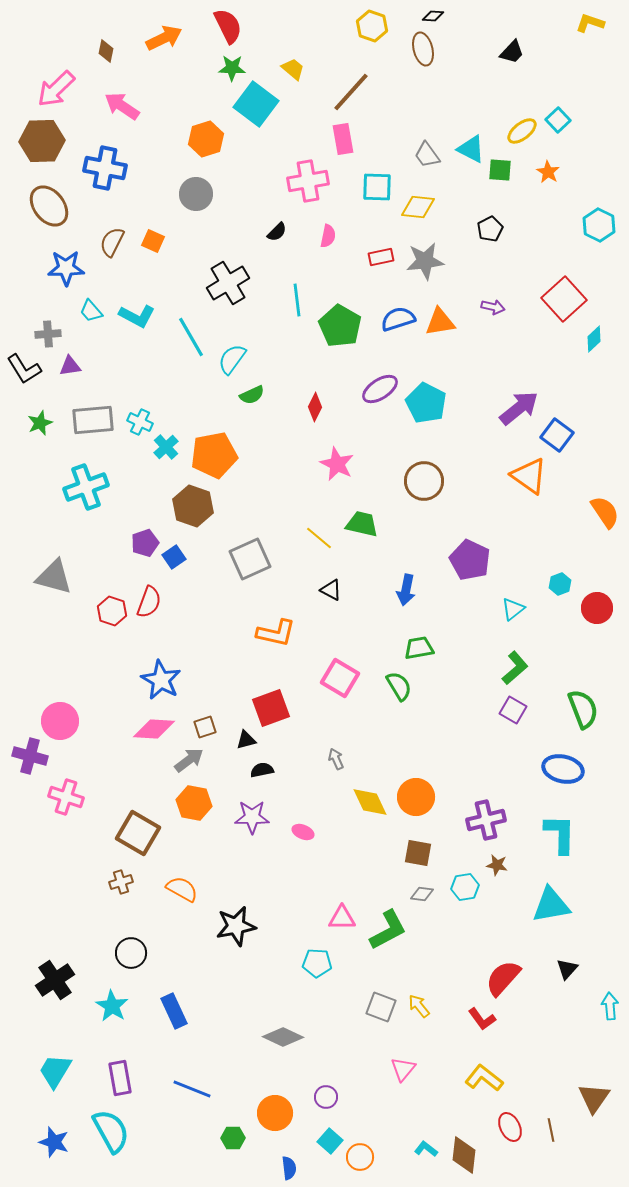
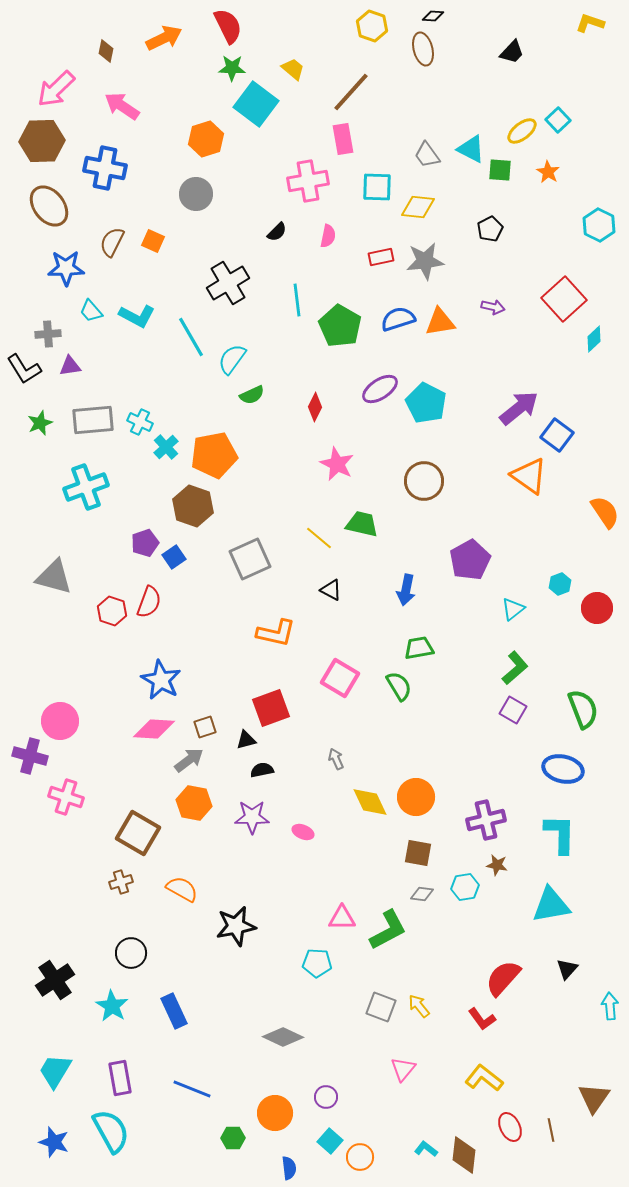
purple pentagon at (470, 560): rotated 18 degrees clockwise
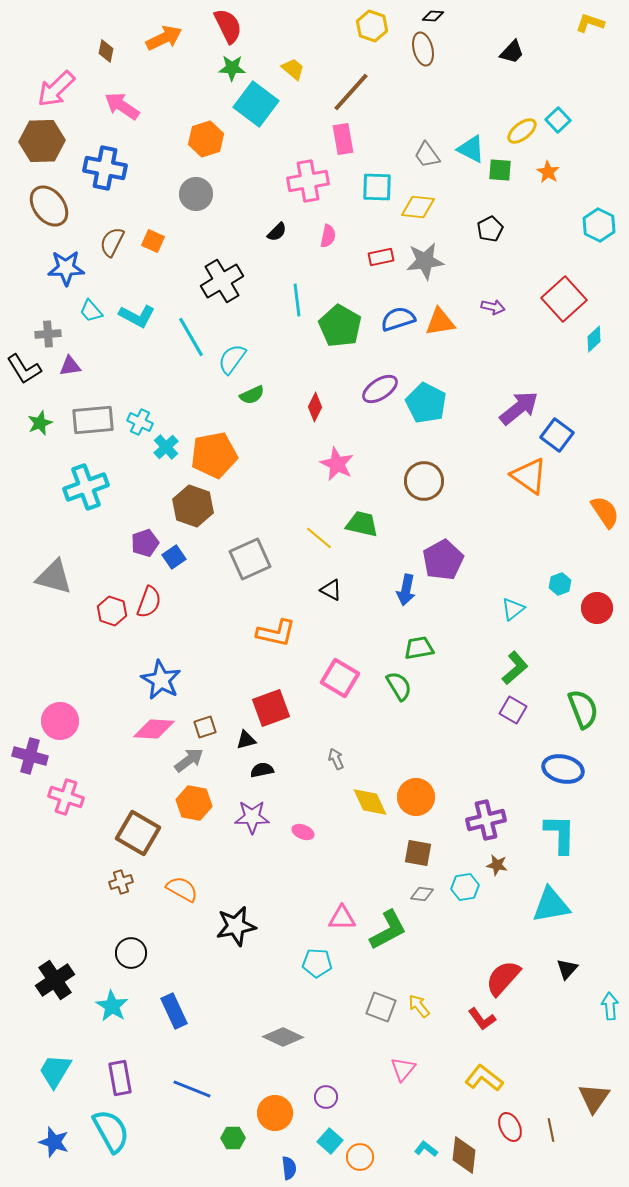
black cross at (228, 283): moved 6 px left, 2 px up
purple pentagon at (470, 560): moved 27 px left
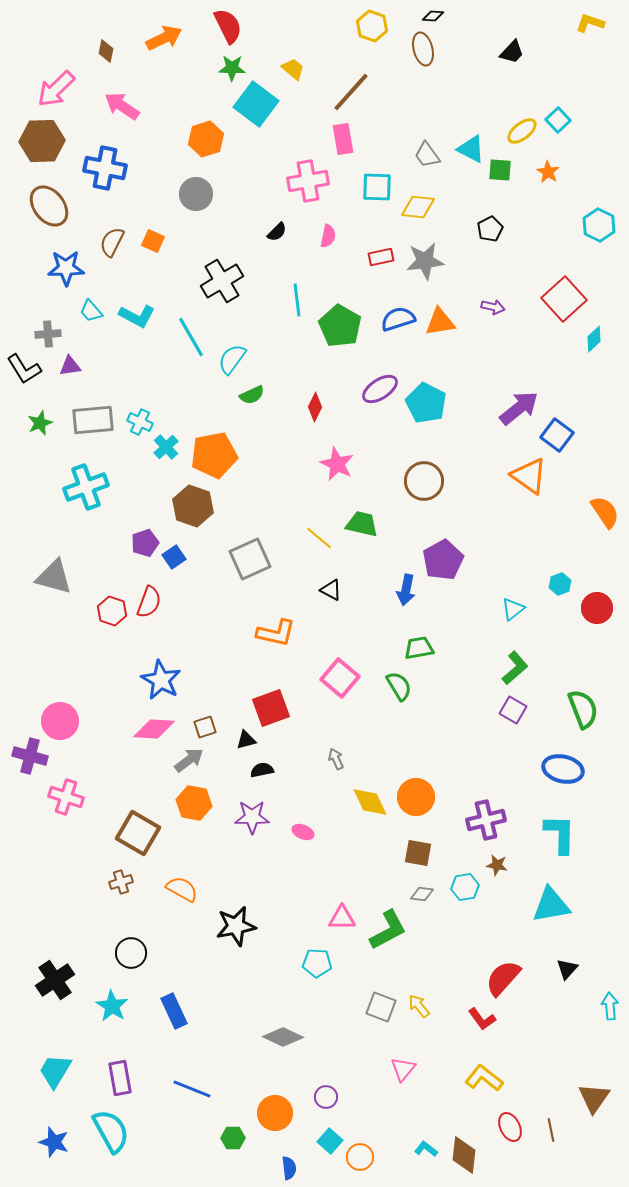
pink square at (340, 678): rotated 9 degrees clockwise
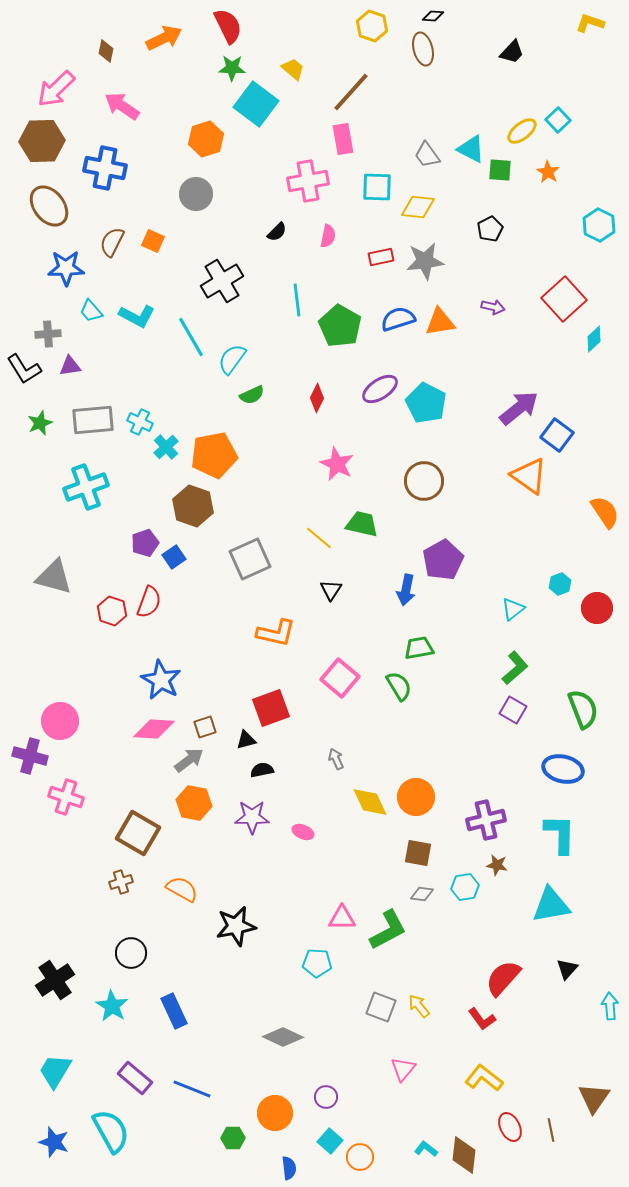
red diamond at (315, 407): moved 2 px right, 9 px up
black triangle at (331, 590): rotated 35 degrees clockwise
purple rectangle at (120, 1078): moved 15 px right; rotated 40 degrees counterclockwise
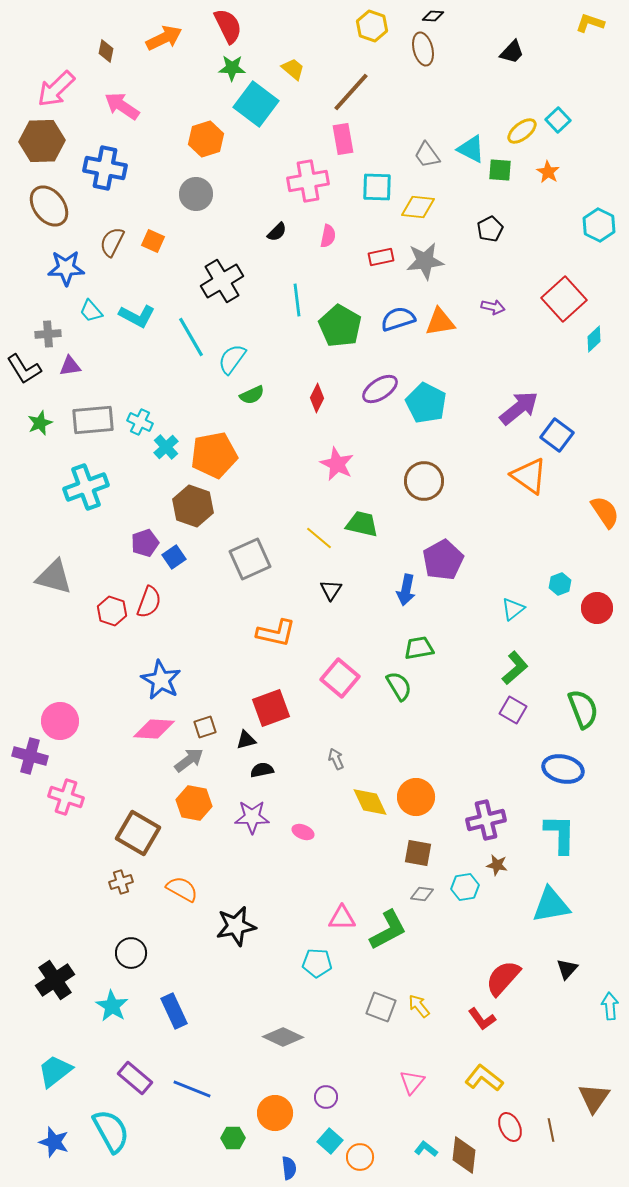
pink triangle at (403, 1069): moved 9 px right, 13 px down
cyan trapezoid at (55, 1071): rotated 21 degrees clockwise
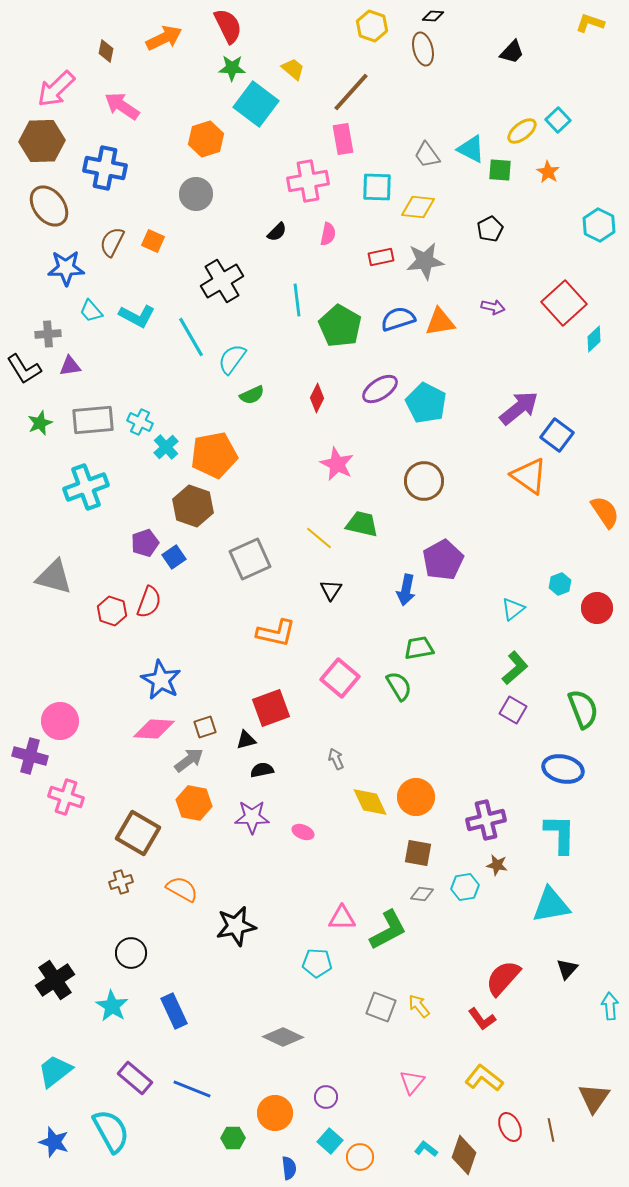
pink semicircle at (328, 236): moved 2 px up
red square at (564, 299): moved 4 px down
brown diamond at (464, 1155): rotated 12 degrees clockwise
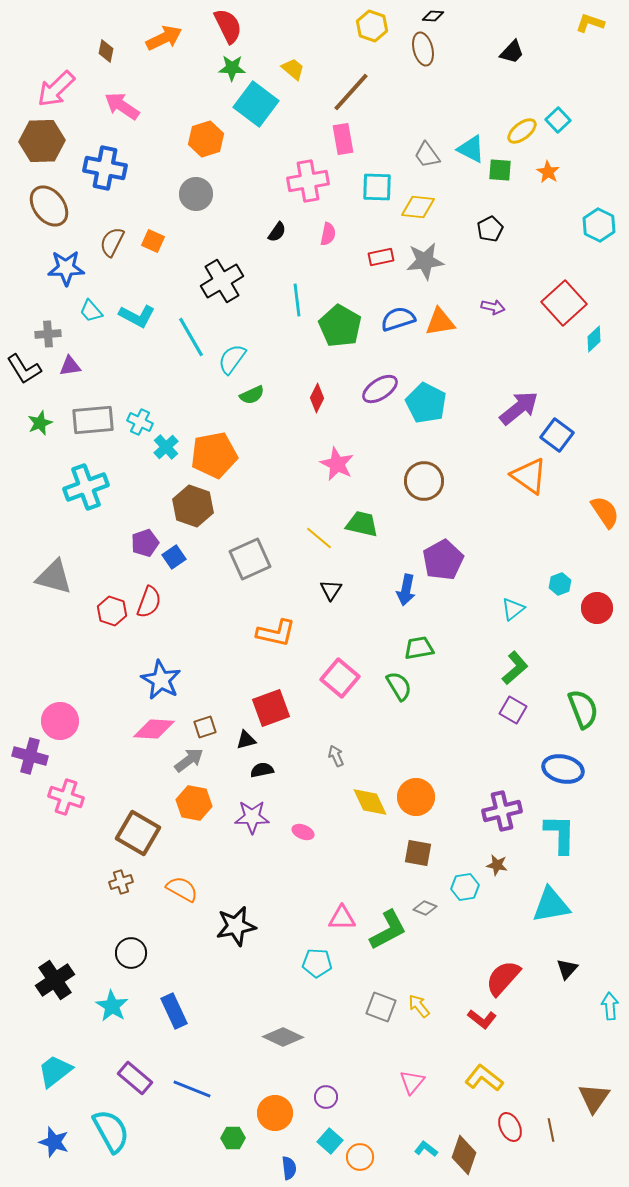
black semicircle at (277, 232): rotated 10 degrees counterclockwise
gray arrow at (336, 759): moved 3 px up
purple cross at (486, 820): moved 16 px right, 9 px up
gray diamond at (422, 894): moved 3 px right, 14 px down; rotated 15 degrees clockwise
red L-shape at (482, 1019): rotated 16 degrees counterclockwise
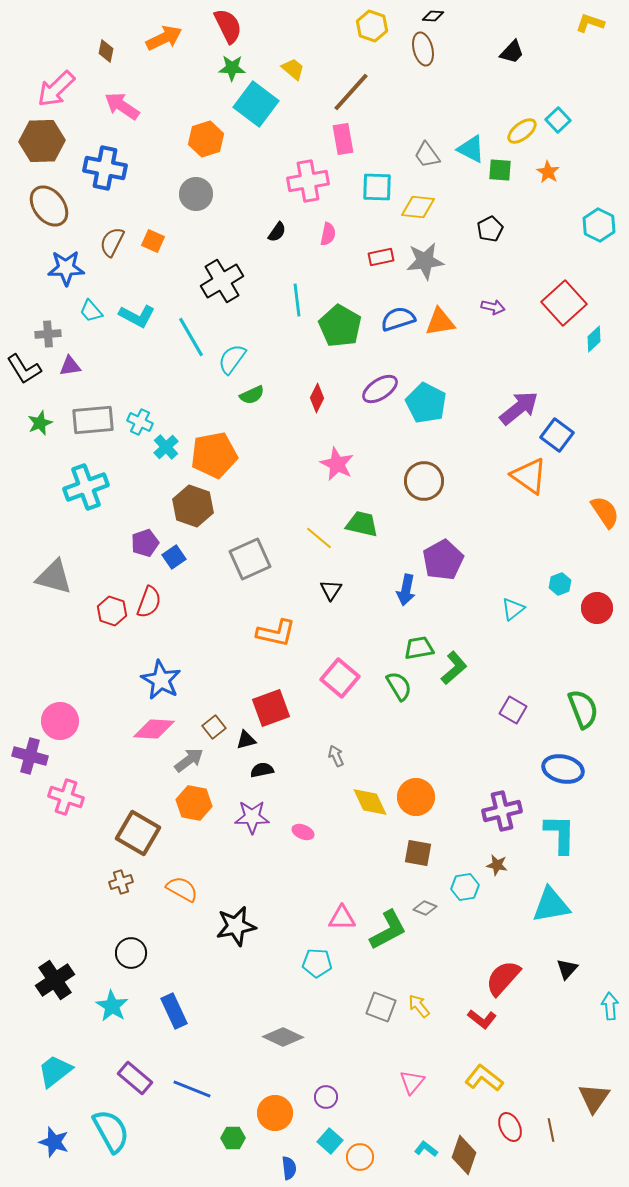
green L-shape at (515, 668): moved 61 px left
brown square at (205, 727): moved 9 px right; rotated 20 degrees counterclockwise
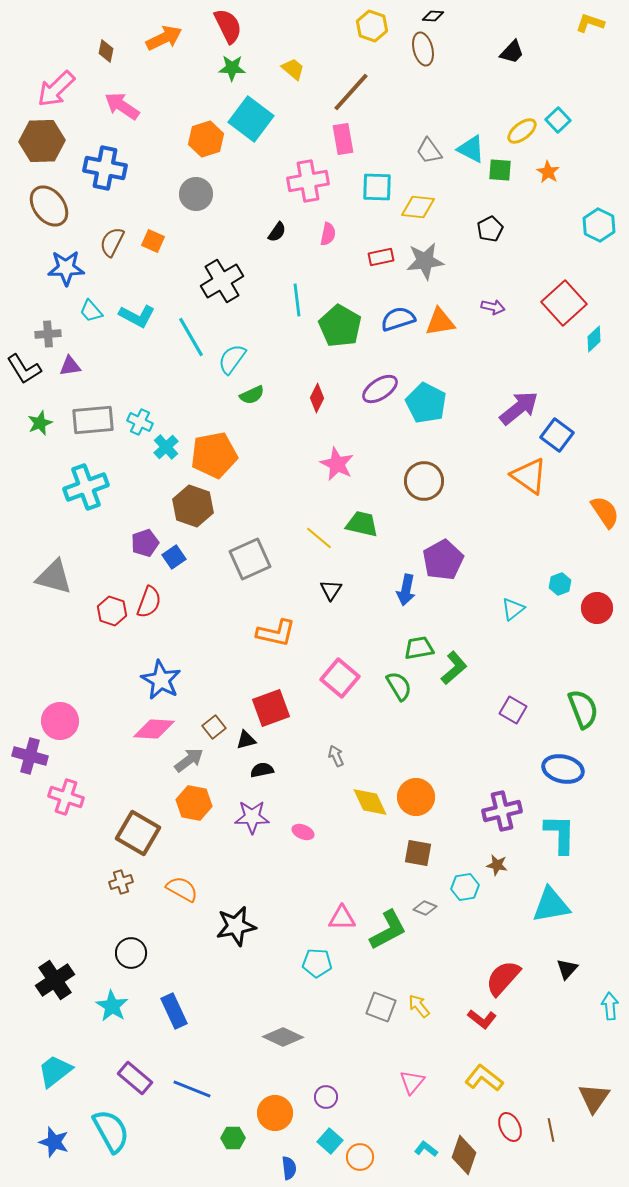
cyan square at (256, 104): moved 5 px left, 15 px down
gray trapezoid at (427, 155): moved 2 px right, 4 px up
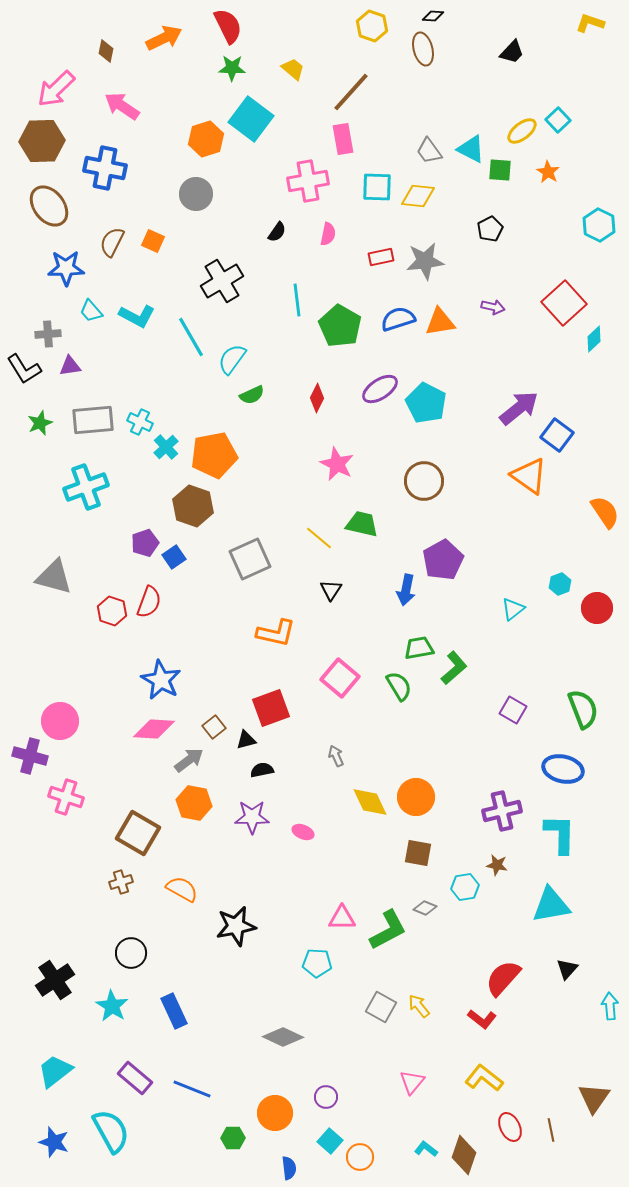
yellow diamond at (418, 207): moved 11 px up
gray square at (381, 1007): rotated 8 degrees clockwise
